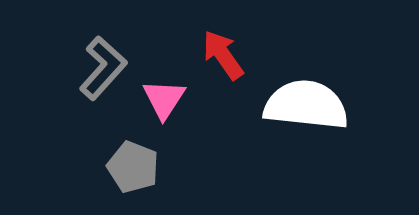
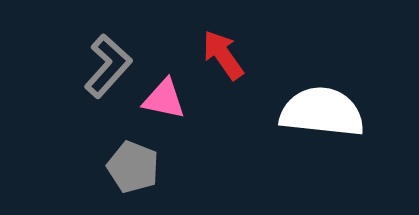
gray L-shape: moved 5 px right, 2 px up
pink triangle: rotated 51 degrees counterclockwise
white semicircle: moved 16 px right, 7 px down
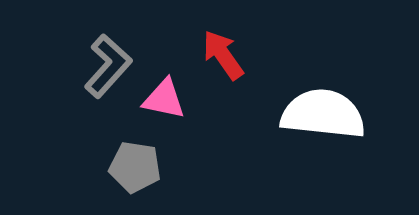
white semicircle: moved 1 px right, 2 px down
gray pentagon: moved 2 px right; rotated 12 degrees counterclockwise
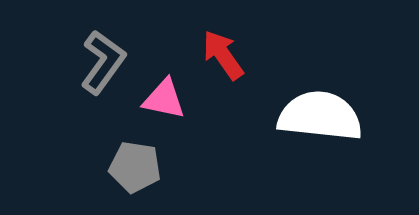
gray L-shape: moved 5 px left, 4 px up; rotated 6 degrees counterclockwise
white semicircle: moved 3 px left, 2 px down
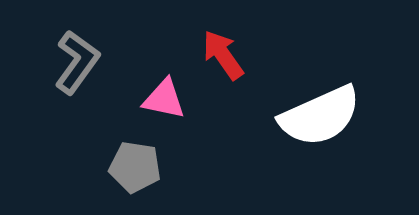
gray L-shape: moved 26 px left
white semicircle: rotated 150 degrees clockwise
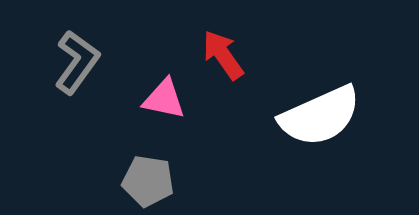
gray pentagon: moved 13 px right, 14 px down
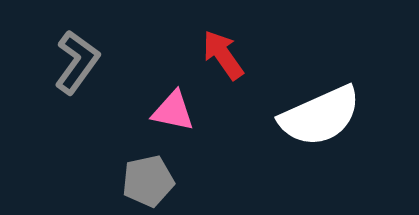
pink triangle: moved 9 px right, 12 px down
gray pentagon: rotated 21 degrees counterclockwise
